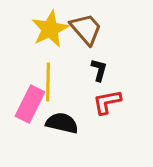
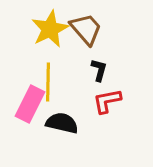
red L-shape: moved 1 px up
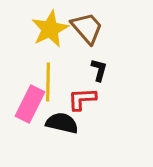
brown trapezoid: moved 1 px right, 1 px up
red L-shape: moved 25 px left, 2 px up; rotated 8 degrees clockwise
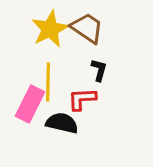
brown trapezoid: rotated 15 degrees counterclockwise
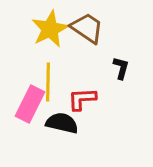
black L-shape: moved 22 px right, 2 px up
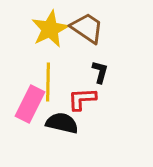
black L-shape: moved 21 px left, 4 px down
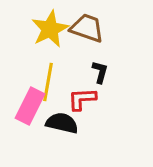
brown trapezoid: rotated 15 degrees counterclockwise
yellow line: rotated 9 degrees clockwise
pink rectangle: moved 2 px down
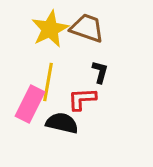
pink rectangle: moved 2 px up
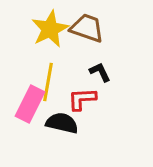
black L-shape: rotated 40 degrees counterclockwise
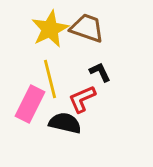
yellow line: moved 2 px right, 3 px up; rotated 24 degrees counterclockwise
red L-shape: rotated 20 degrees counterclockwise
black semicircle: moved 3 px right
